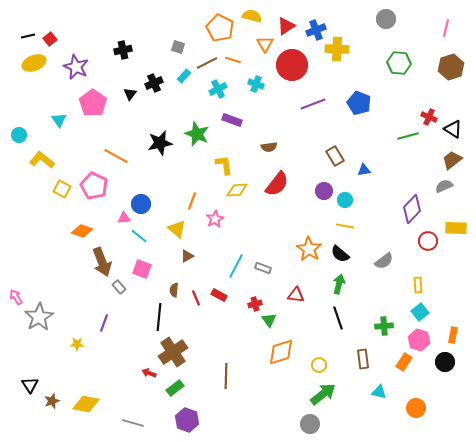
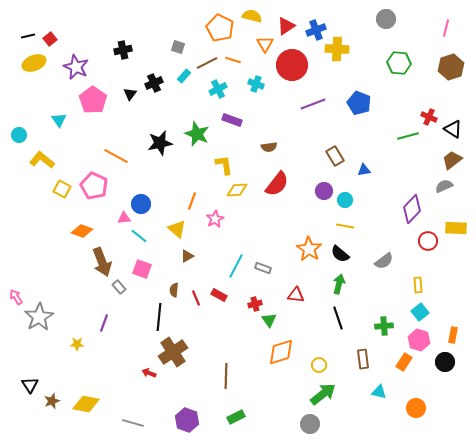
pink pentagon at (93, 103): moved 3 px up
green rectangle at (175, 388): moved 61 px right, 29 px down; rotated 12 degrees clockwise
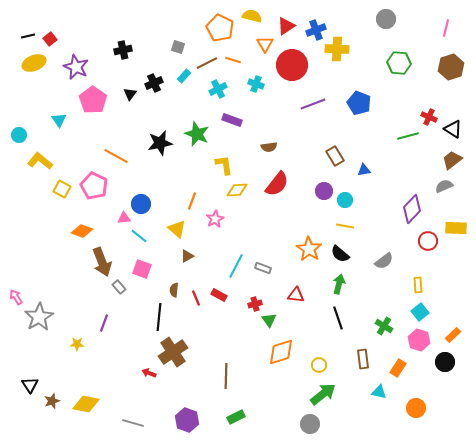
yellow L-shape at (42, 160): moved 2 px left, 1 px down
green cross at (384, 326): rotated 36 degrees clockwise
orange rectangle at (453, 335): rotated 35 degrees clockwise
orange rectangle at (404, 362): moved 6 px left, 6 px down
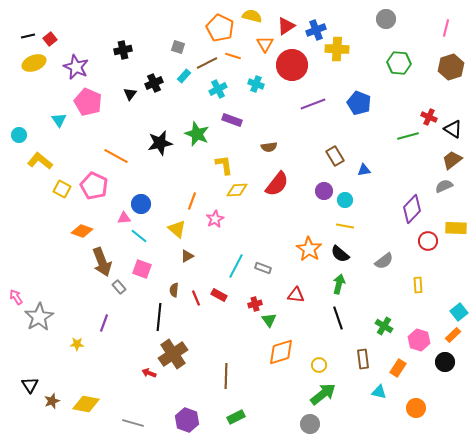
orange line at (233, 60): moved 4 px up
pink pentagon at (93, 100): moved 5 px left, 2 px down; rotated 12 degrees counterclockwise
cyan square at (420, 312): moved 39 px right
brown cross at (173, 352): moved 2 px down
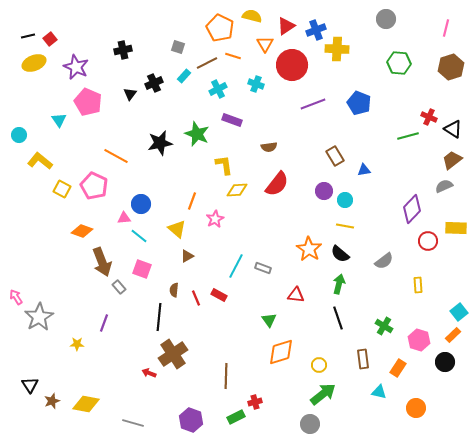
red cross at (255, 304): moved 98 px down
purple hexagon at (187, 420): moved 4 px right
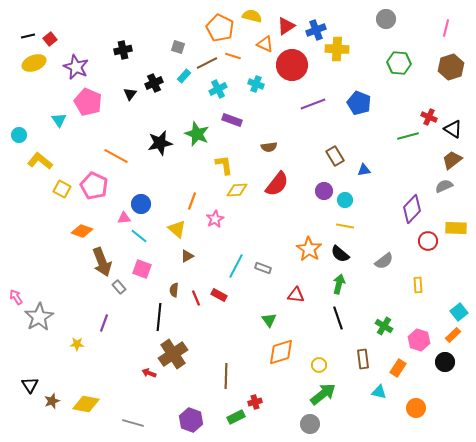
orange triangle at (265, 44): rotated 36 degrees counterclockwise
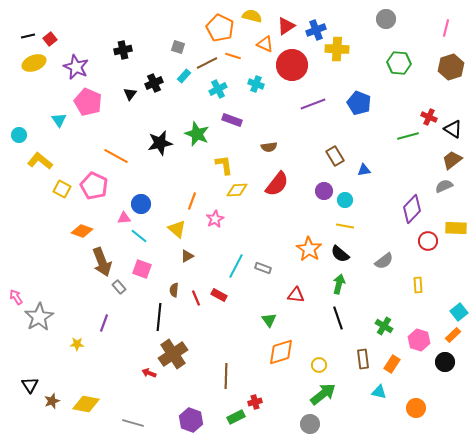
orange rectangle at (398, 368): moved 6 px left, 4 px up
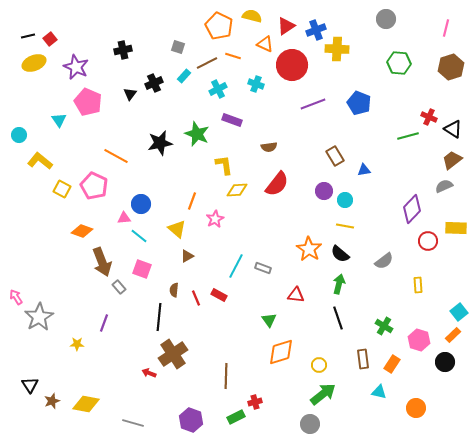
orange pentagon at (220, 28): moved 1 px left, 2 px up
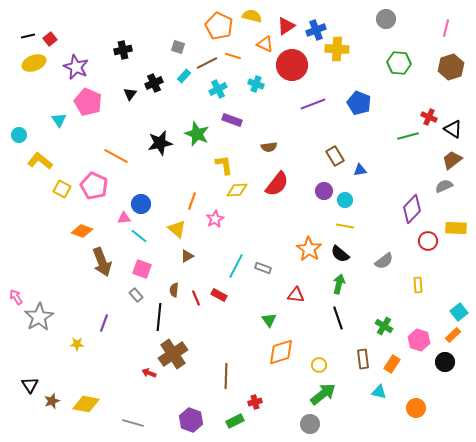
blue triangle at (364, 170): moved 4 px left
gray rectangle at (119, 287): moved 17 px right, 8 px down
green rectangle at (236, 417): moved 1 px left, 4 px down
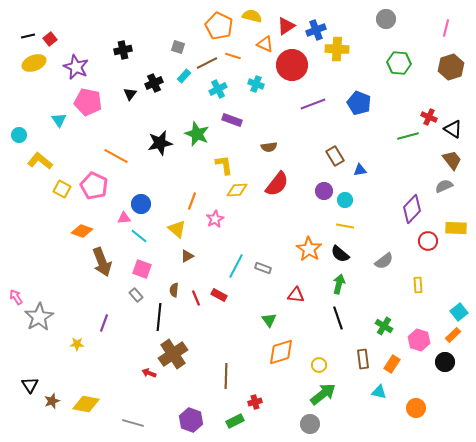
pink pentagon at (88, 102): rotated 12 degrees counterclockwise
brown trapezoid at (452, 160): rotated 90 degrees clockwise
